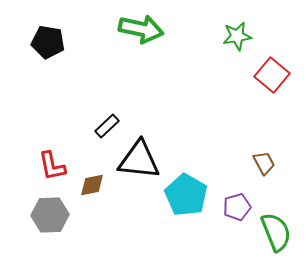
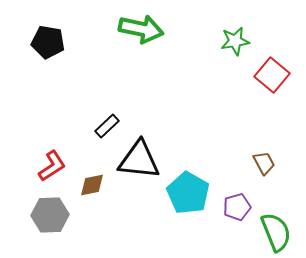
green star: moved 2 px left, 5 px down
red L-shape: rotated 112 degrees counterclockwise
cyan pentagon: moved 2 px right, 2 px up
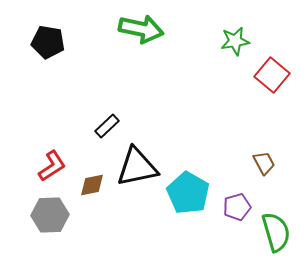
black triangle: moved 2 px left, 7 px down; rotated 18 degrees counterclockwise
green semicircle: rotated 6 degrees clockwise
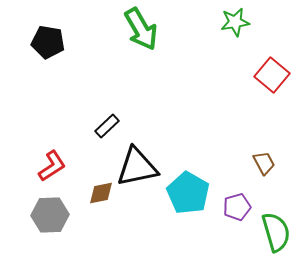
green arrow: rotated 48 degrees clockwise
green star: moved 19 px up
brown diamond: moved 9 px right, 8 px down
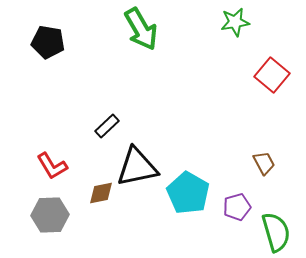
red L-shape: rotated 92 degrees clockwise
